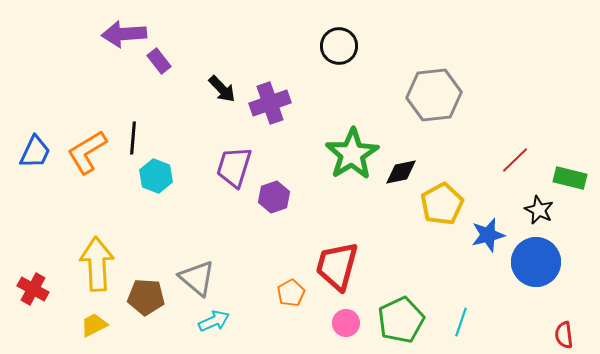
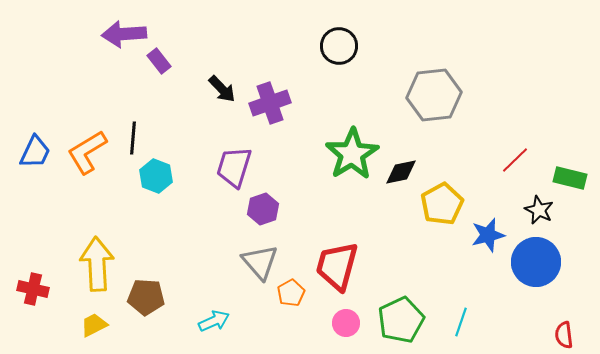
purple hexagon: moved 11 px left, 12 px down
gray triangle: moved 63 px right, 16 px up; rotated 9 degrees clockwise
red cross: rotated 16 degrees counterclockwise
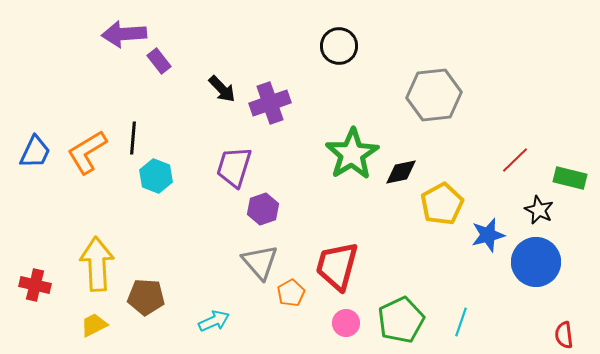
red cross: moved 2 px right, 4 px up
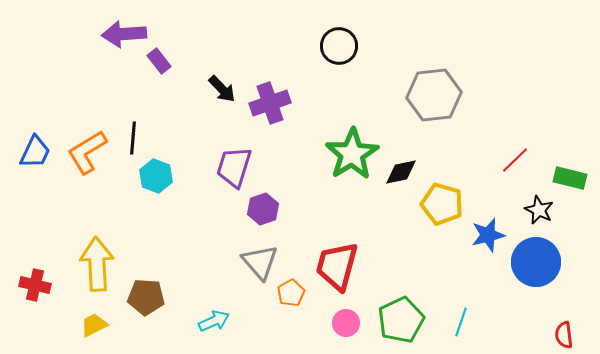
yellow pentagon: rotated 27 degrees counterclockwise
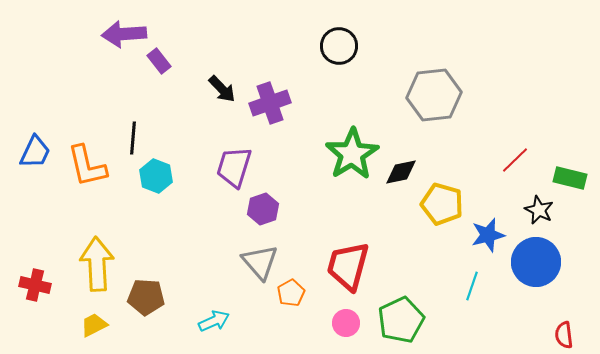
orange L-shape: moved 14 px down; rotated 72 degrees counterclockwise
red trapezoid: moved 11 px right
cyan line: moved 11 px right, 36 px up
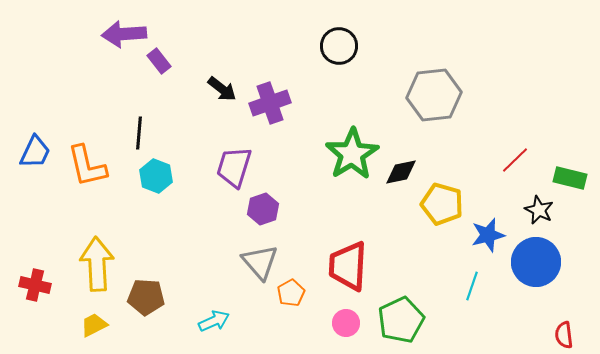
black arrow: rotated 8 degrees counterclockwise
black line: moved 6 px right, 5 px up
red trapezoid: rotated 12 degrees counterclockwise
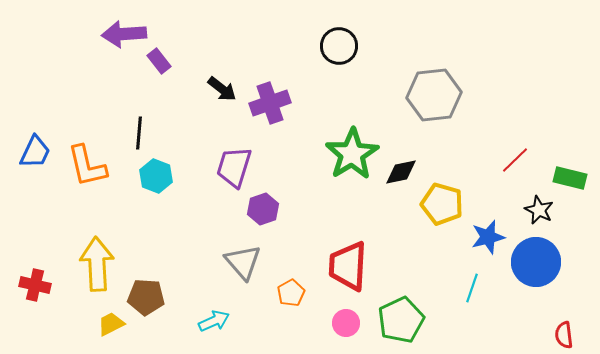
blue star: moved 2 px down
gray triangle: moved 17 px left
cyan line: moved 2 px down
yellow trapezoid: moved 17 px right, 1 px up
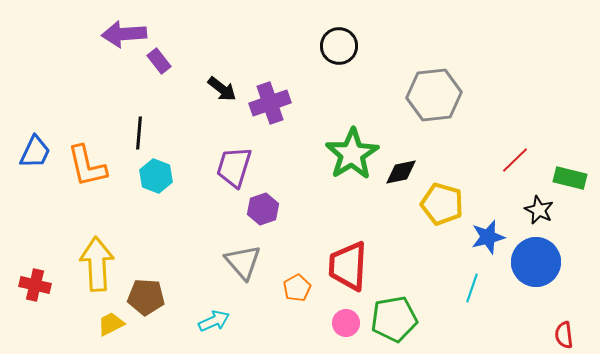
orange pentagon: moved 6 px right, 5 px up
green pentagon: moved 7 px left, 1 px up; rotated 15 degrees clockwise
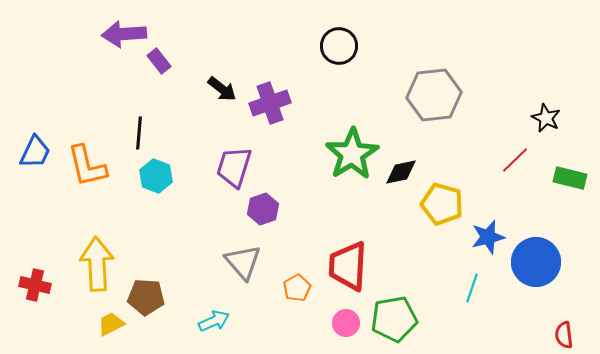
black star: moved 7 px right, 92 px up
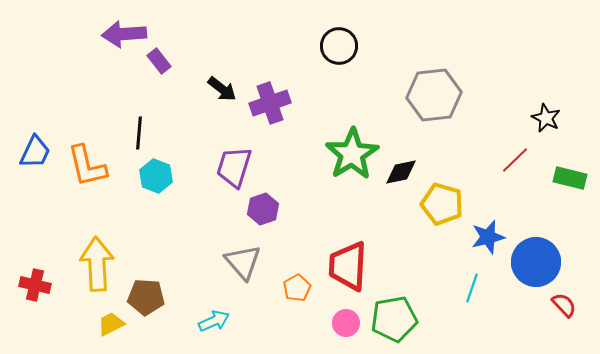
red semicircle: moved 30 px up; rotated 144 degrees clockwise
